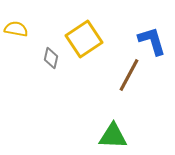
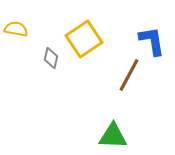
blue L-shape: rotated 8 degrees clockwise
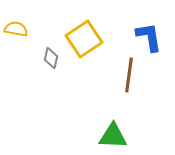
blue L-shape: moved 3 px left, 4 px up
brown line: rotated 20 degrees counterclockwise
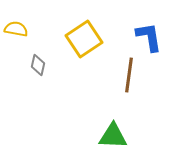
gray diamond: moved 13 px left, 7 px down
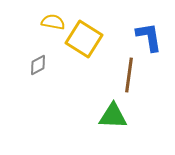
yellow semicircle: moved 37 px right, 7 px up
yellow square: rotated 24 degrees counterclockwise
gray diamond: rotated 50 degrees clockwise
green triangle: moved 20 px up
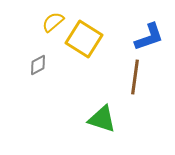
yellow semicircle: rotated 50 degrees counterclockwise
blue L-shape: rotated 80 degrees clockwise
brown line: moved 6 px right, 2 px down
green triangle: moved 11 px left, 3 px down; rotated 16 degrees clockwise
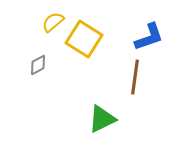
green triangle: rotated 44 degrees counterclockwise
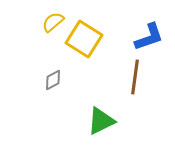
gray diamond: moved 15 px right, 15 px down
green triangle: moved 1 px left, 2 px down
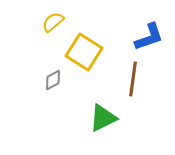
yellow square: moved 13 px down
brown line: moved 2 px left, 2 px down
green triangle: moved 2 px right, 3 px up
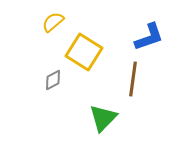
green triangle: rotated 20 degrees counterclockwise
